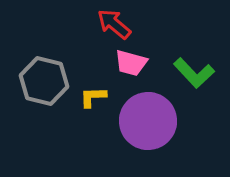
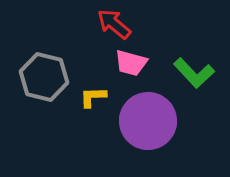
gray hexagon: moved 4 px up
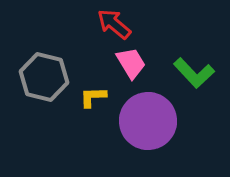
pink trapezoid: rotated 136 degrees counterclockwise
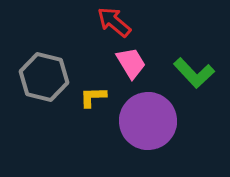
red arrow: moved 2 px up
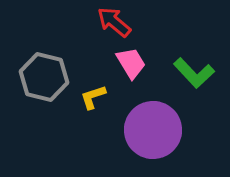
yellow L-shape: rotated 16 degrees counterclockwise
purple circle: moved 5 px right, 9 px down
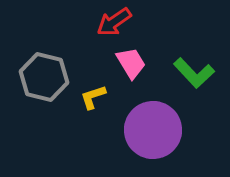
red arrow: rotated 75 degrees counterclockwise
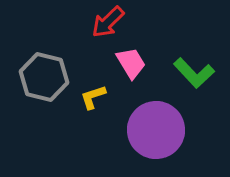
red arrow: moved 6 px left; rotated 9 degrees counterclockwise
purple circle: moved 3 px right
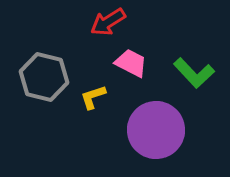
red arrow: rotated 12 degrees clockwise
pink trapezoid: rotated 32 degrees counterclockwise
